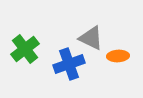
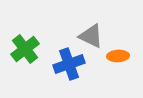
gray triangle: moved 2 px up
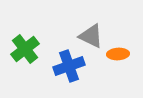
orange ellipse: moved 2 px up
blue cross: moved 2 px down
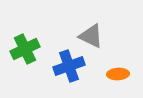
green cross: rotated 12 degrees clockwise
orange ellipse: moved 20 px down
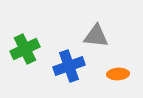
gray triangle: moved 5 px right; rotated 20 degrees counterclockwise
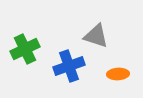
gray triangle: rotated 12 degrees clockwise
